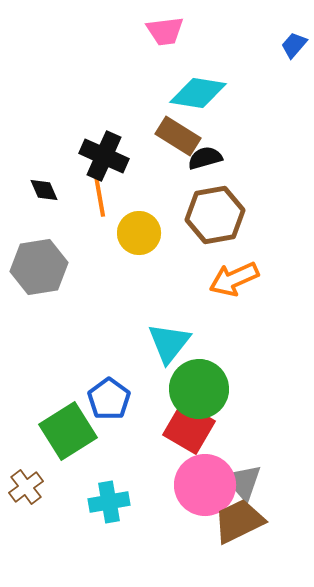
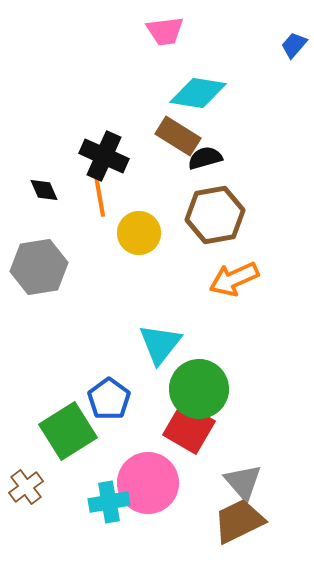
cyan triangle: moved 9 px left, 1 px down
pink circle: moved 57 px left, 2 px up
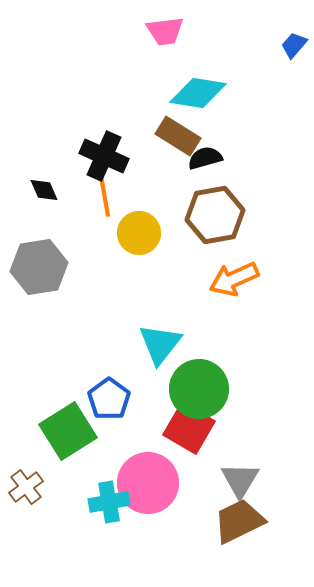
orange line: moved 5 px right
gray triangle: moved 3 px left, 2 px up; rotated 12 degrees clockwise
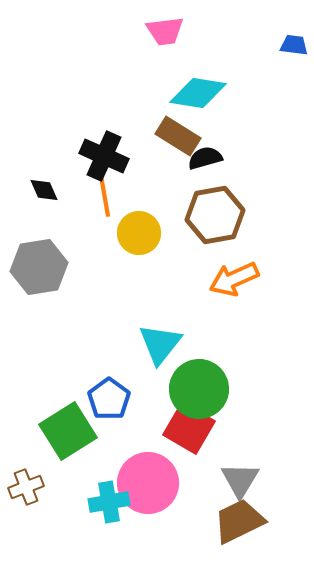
blue trapezoid: rotated 56 degrees clockwise
brown cross: rotated 16 degrees clockwise
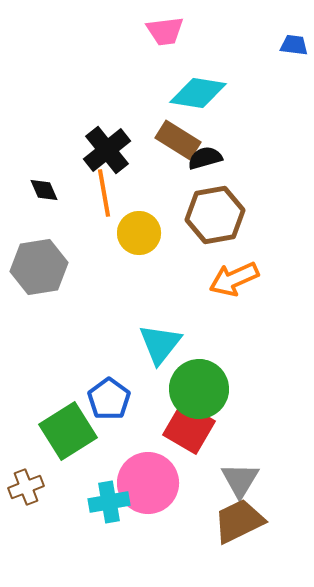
brown rectangle: moved 4 px down
black cross: moved 3 px right, 6 px up; rotated 27 degrees clockwise
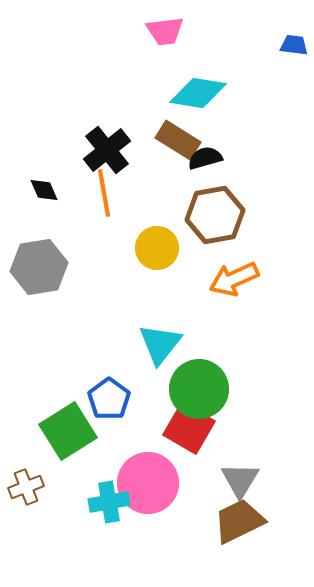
yellow circle: moved 18 px right, 15 px down
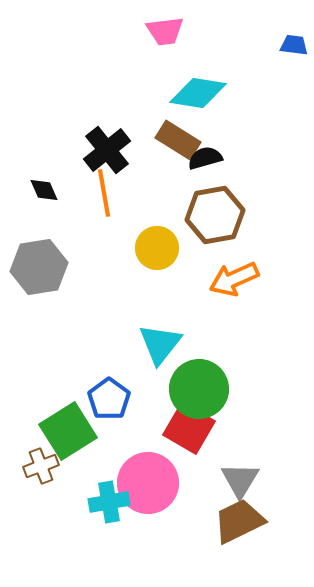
brown cross: moved 15 px right, 21 px up
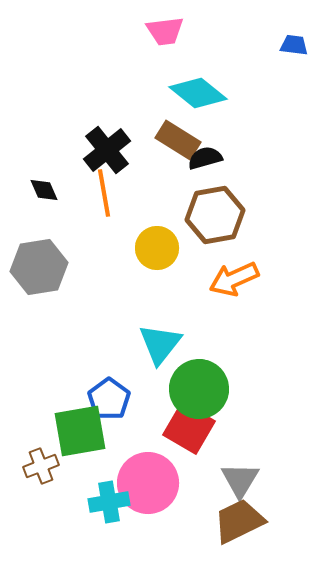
cyan diamond: rotated 30 degrees clockwise
green square: moved 12 px right; rotated 22 degrees clockwise
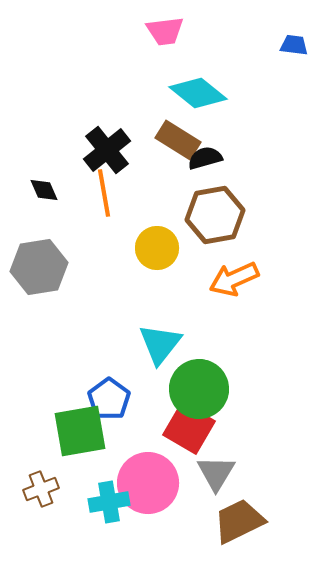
brown cross: moved 23 px down
gray triangle: moved 24 px left, 7 px up
